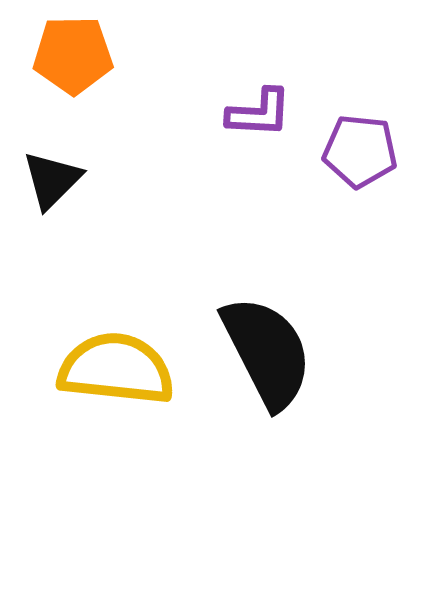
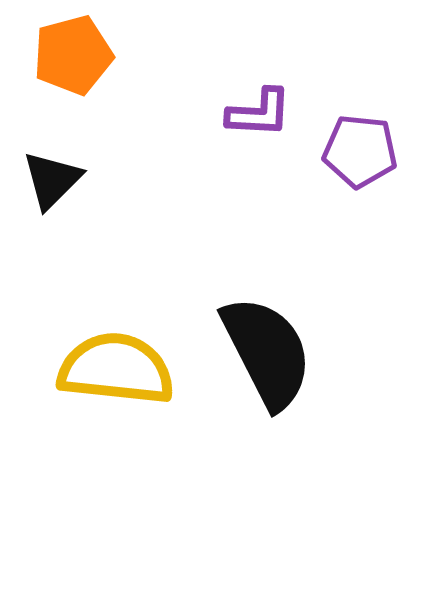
orange pentagon: rotated 14 degrees counterclockwise
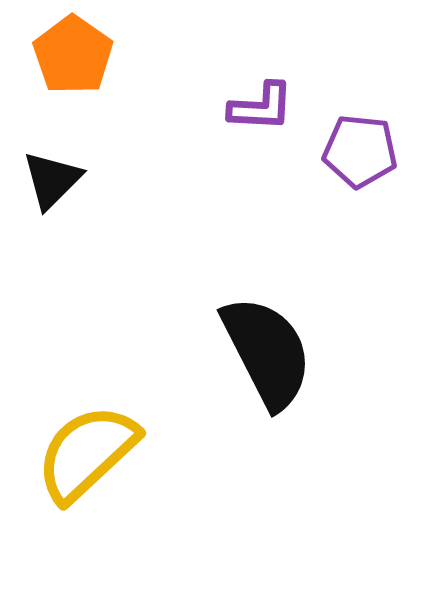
orange pentagon: rotated 22 degrees counterclockwise
purple L-shape: moved 2 px right, 6 px up
yellow semicircle: moved 29 px left, 84 px down; rotated 49 degrees counterclockwise
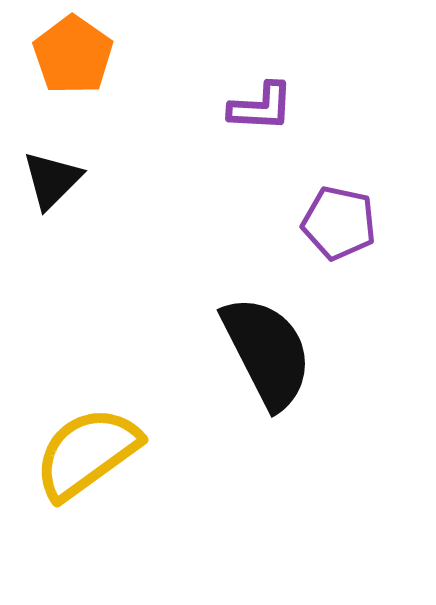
purple pentagon: moved 21 px left, 72 px down; rotated 6 degrees clockwise
yellow semicircle: rotated 7 degrees clockwise
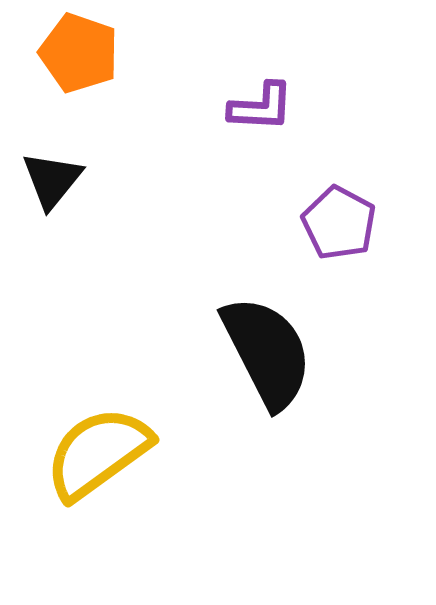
orange pentagon: moved 6 px right, 2 px up; rotated 16 degrees counterclockwise
black triangle: rotated 6 degrees counterclockwise
purple pentagon: rotated 16 degrees clockwise
yellow semicircle: moved 11 px right
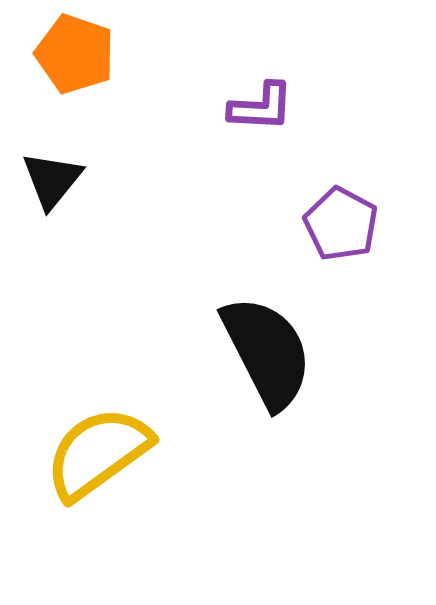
orange pentagon: moved 4 px left, 1 px down
purple pentagon: moved 2 px right, 1 px down
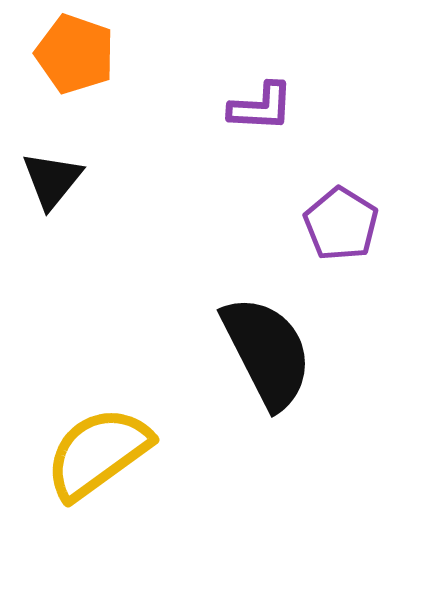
purple pentagon: rotated 4 degrees clockwise
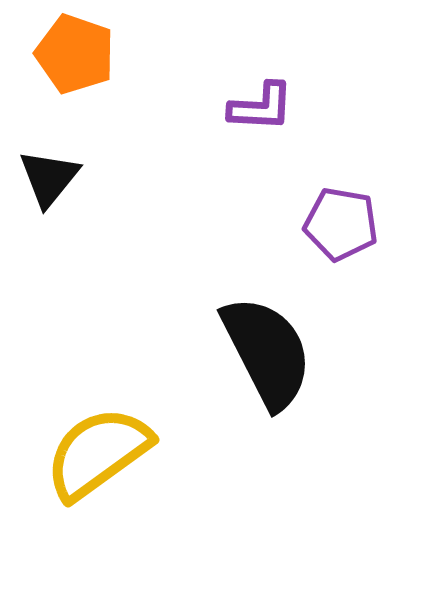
black triangle: moved 3 px left, 2 px up
purple pentagon: rotated 22 degrees counterclockwise
